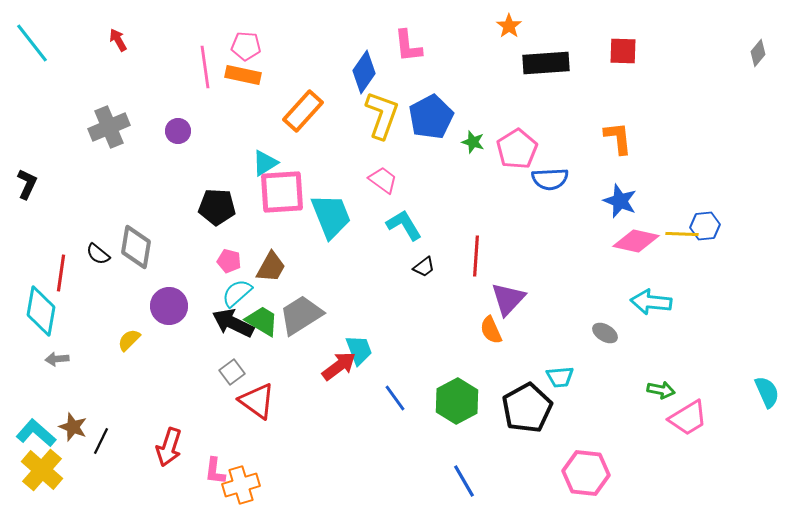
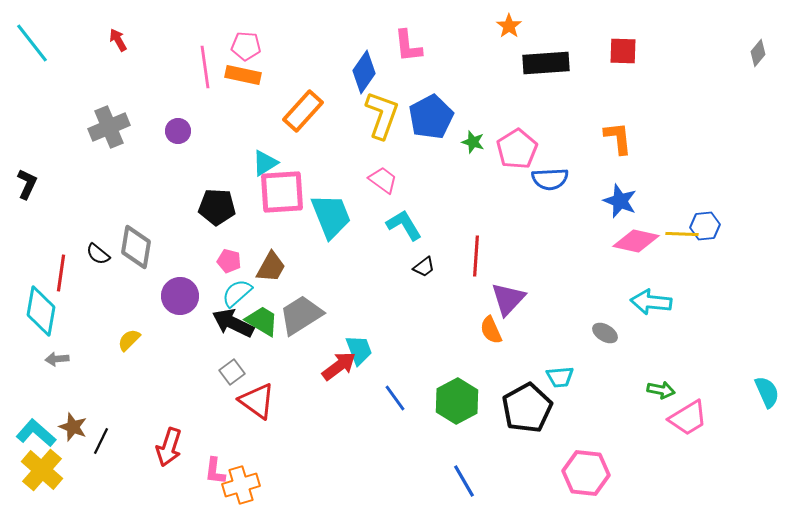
purple circle at (169, 306): moved 11 px right, 10 px up
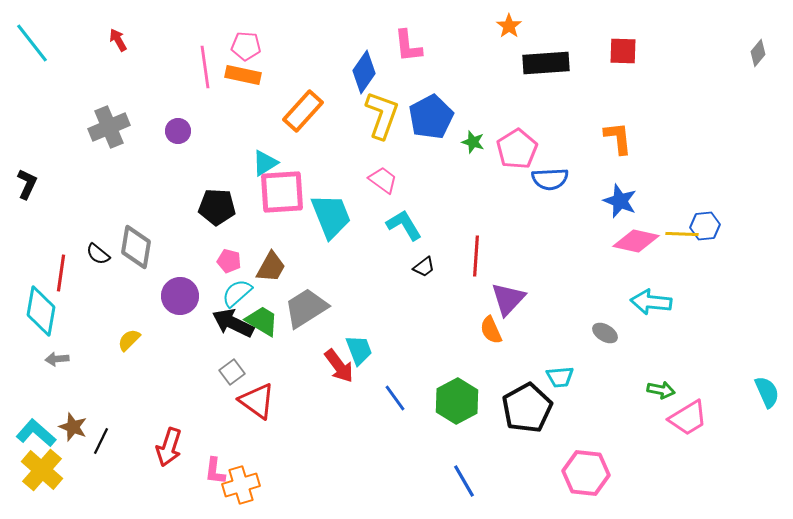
gray trapezoid at (301, 315): moved 5 px right, 7 px up
red arrow at (339, 366): rotated 90 degrees clockwise
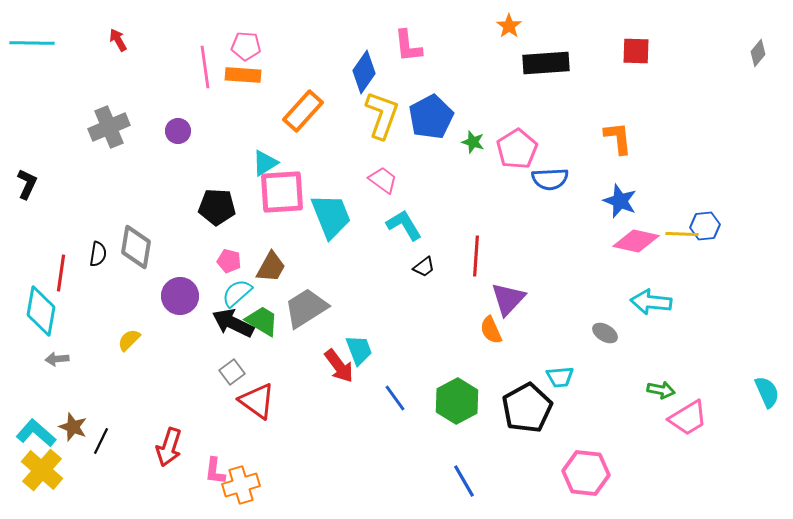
cyan line at (32, 43): rotated 51 degrees counterclockwise
red square at (623, 51): moved 13 px right
orange rectangle at (243, 75): rotated 8 degrees counterclockwise
black semicircle at (98, 254): rotated 120 degrees counterclockwise
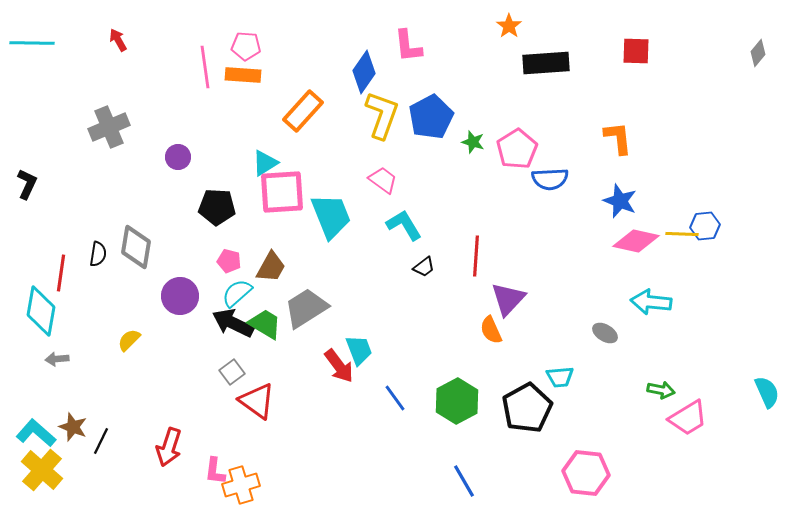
purple circle at (178, 131): moved 26 px down
green trapezoid at (262, 321): moved 3 px right, 3 px down
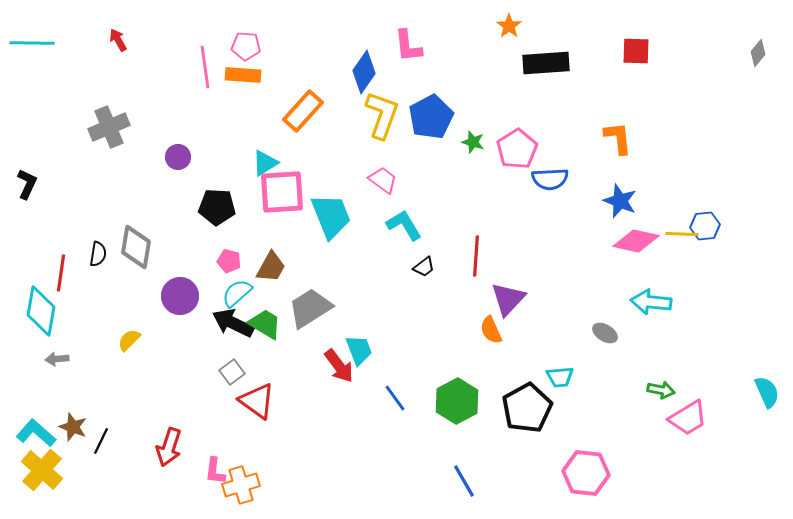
gray trapezoid at (306, 308): moved 4 px right
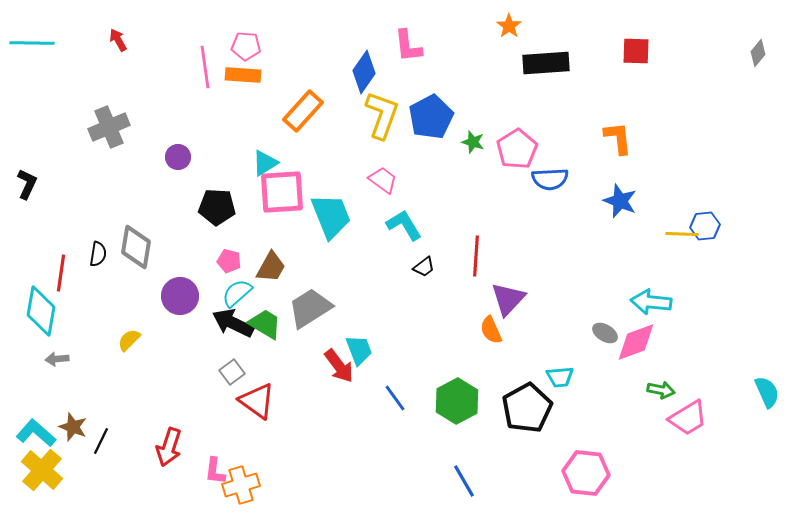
pink diamond at (636, 241): moved 101 px down; rotated 33 degrees counterclockwise
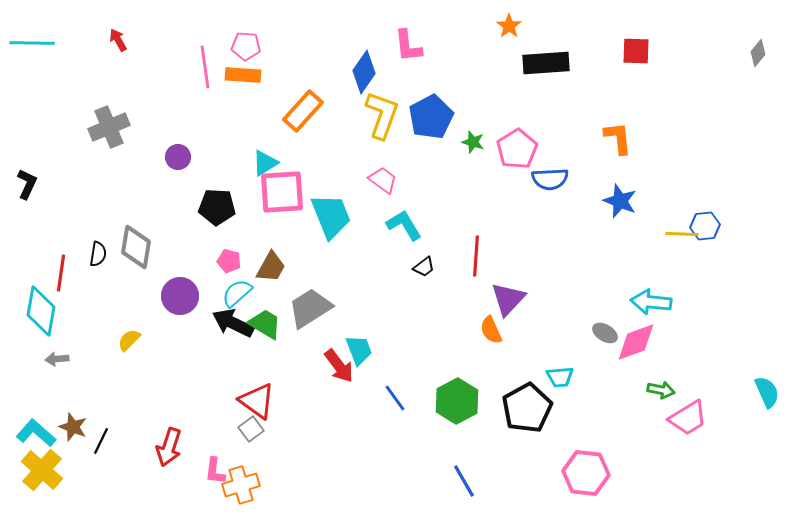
gray square at (232, 372): moved 19 px right, 57 px down
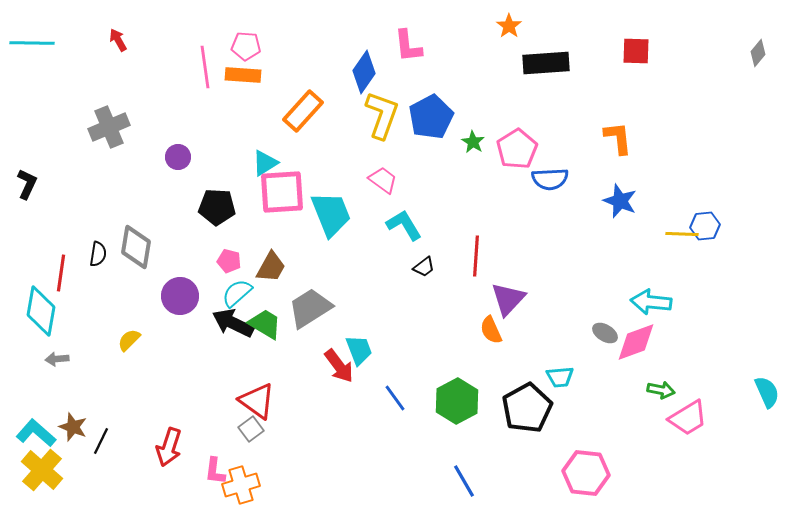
green star at (473, 142): rotated 15 degrees clockwise
cyan trapezoid at (331, 216): moved 2 px up
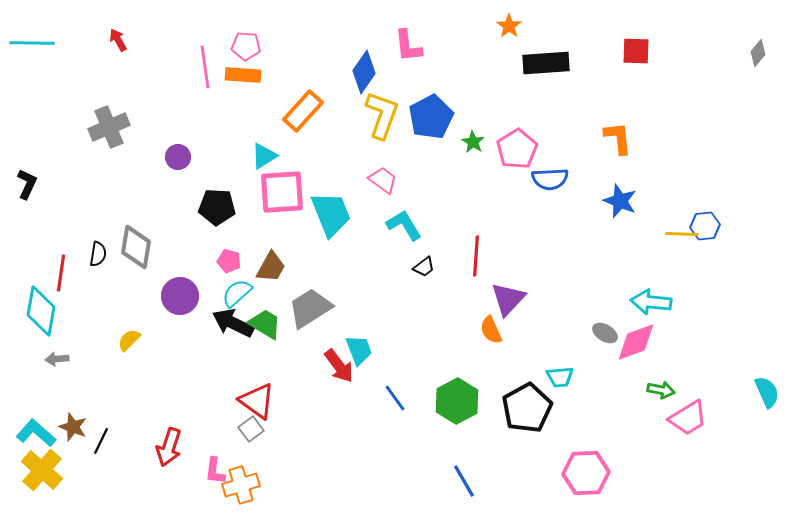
cyan triangle at (265, 163): moved 1 px left, 7 px up
pink hexagon at (586, 473): rotated 9 degrees counterclockwise
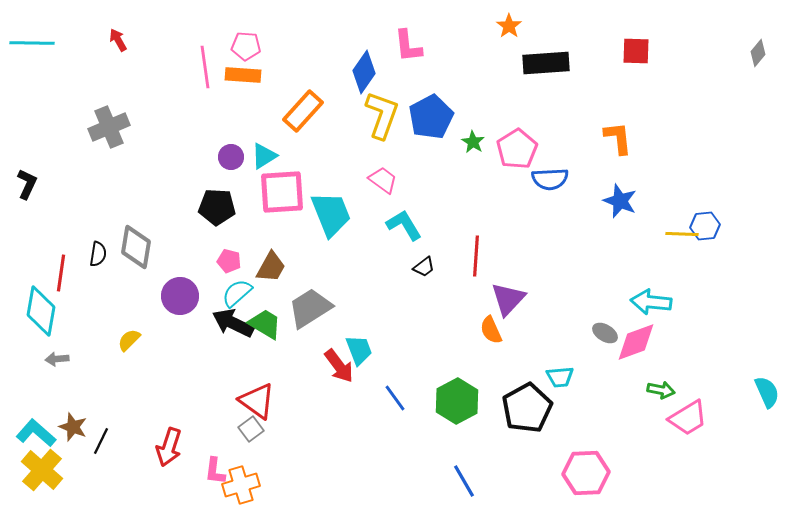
purple circle at (178, 157): moved 53 px right
